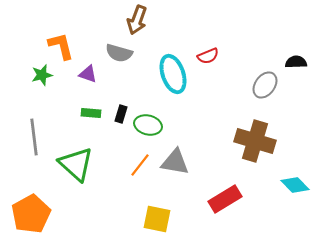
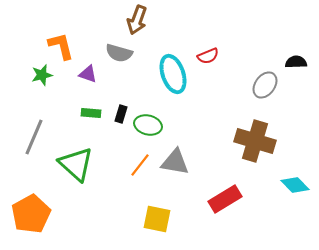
gray line: rotated 30 degrees clockwise
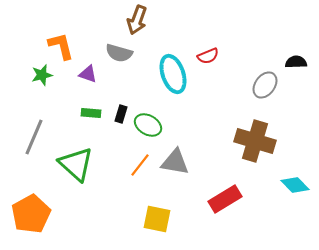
green ellipse: rotated 16 degrees clockwise
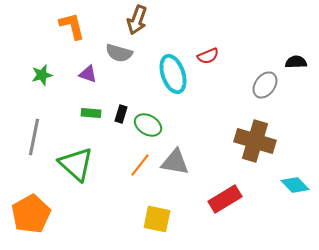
orange L-shape: moved 11 px right, 20 px up
gray line: rotated 12 degrees counterclockwise
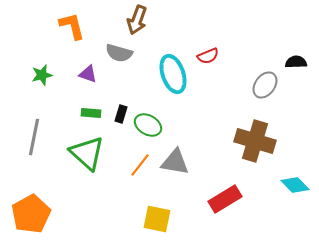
green triangle: moved 11 px right, 11 px up
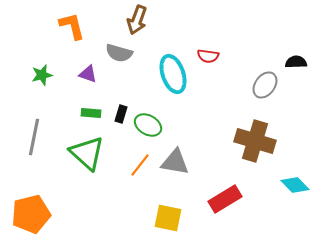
red semicircle: rotated 30 degrees clockwise
orange pentagon: rotated 15 degrees clockwise
yellow square: moved 11 px right, 1 px up
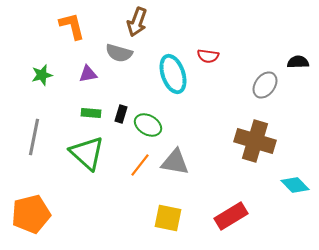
brown arrow: moved 2 px down
black semicircle: moved 2 px right
purple triangle: rotated 30 degrees counterclockwise
red rectangle: moved 6 px right, 17 px down
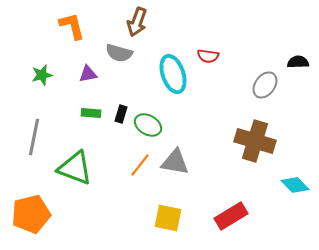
green triangle: moved 12 px left, 15 px down; rotated 21 degrees counterclockwise
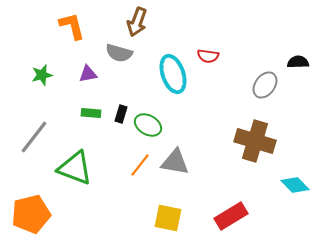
gray line: rotated 27 degrees clockwise
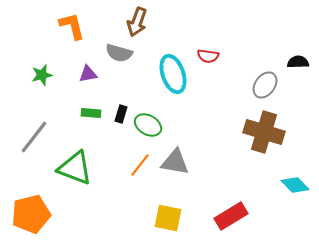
brown cross: moved 9 px right, 9 px up
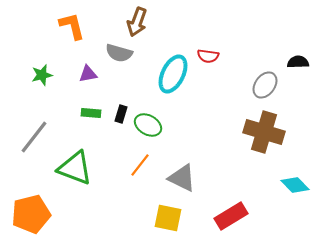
cyan ellipse: rotated 45 degrees clockwise
gray triangle: moved 7 px right, 16 px down; rotated 16 degrees clockwise
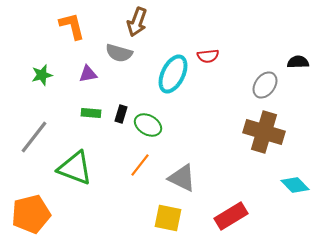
red semicircle: rotated 15 degrees counterclockwise
